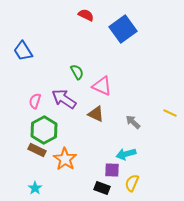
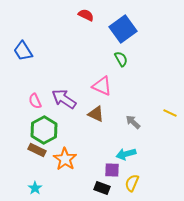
green semicircle: moved 44 px right, 13 px up
pink semicircle: rotated 42 degrees counterclockwise
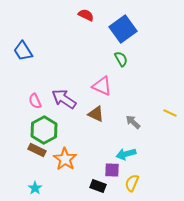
black rectangle: moved 4 px left, 2 px up
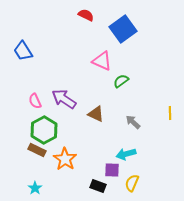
green semicircle: moved 22 px down; rotated 98 degrees counterclockwise
pink triangle: moved 25 px up
yellow line: rotated 64 degrees clockwise
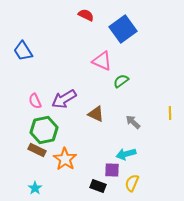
purple arrow: rotated 65 degrees counterclockwise
green hexagon: rotated 16 degrees clockwise
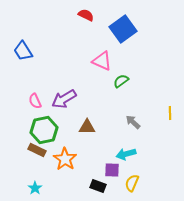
brown triangle: moved 9 px left, 13 px down; rotated 24 degrees counterclockwise
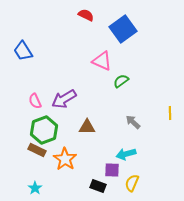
green hexagon: rotated 8 degrees counterclockwise
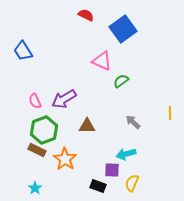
brown triangle: moved 1 px up
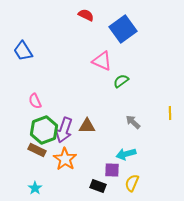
purple arrow: moved 31 px down; rotated 40 degrees counterclockwise
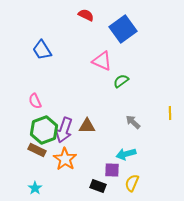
blue trapezoid: moved 19 px right, 1 px up
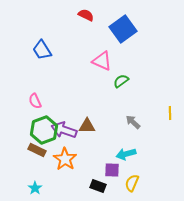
purple arrow: rotated 90 degrees clockwise
